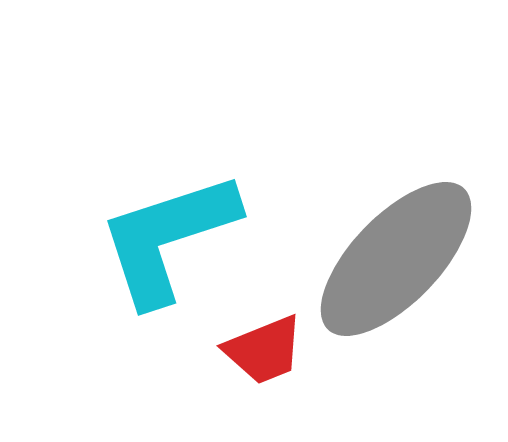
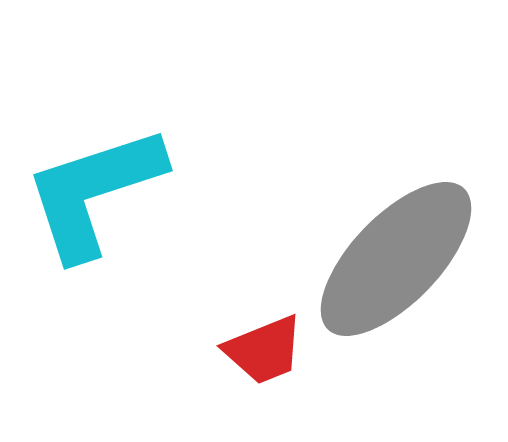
cyan L-shape: moved 74 px left, 46 px up
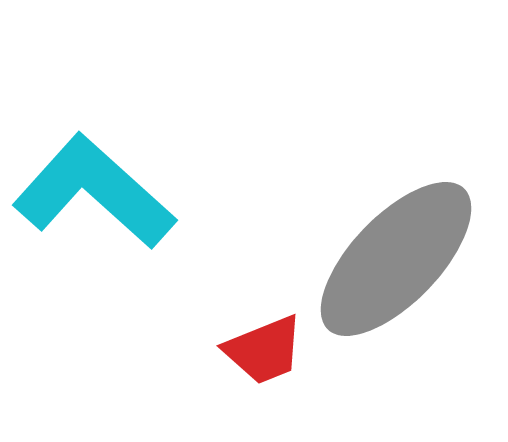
cyan L-shape: rotated 60 degrees clockwise
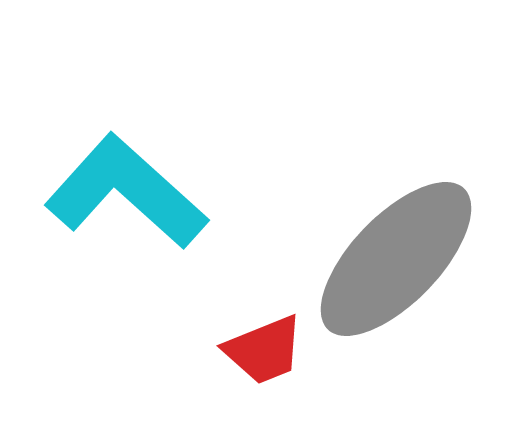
cyan L-shape: moved 32 px right
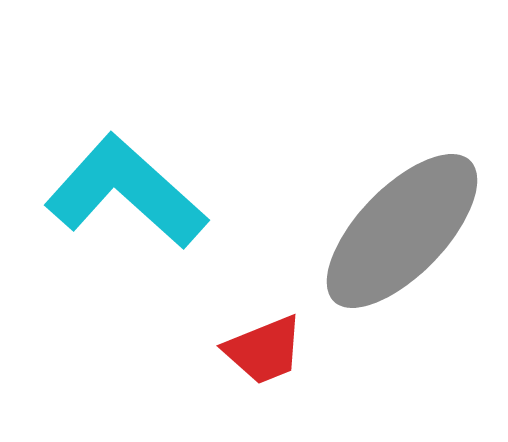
gray ellipse: moved 6 px right, 28 px up
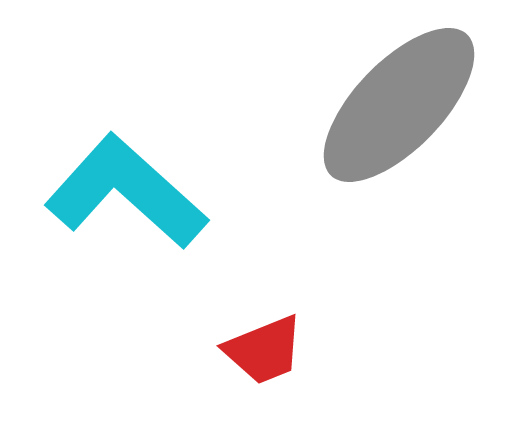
gray ellipse: moved 3 px left, 126 px up
